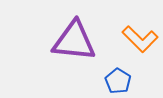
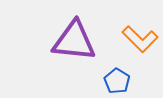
blue pentagon: moved 1 px left
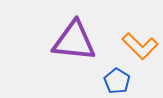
orange L-shape: moved 7 px down
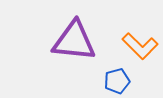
blue pentagon: rotated 25 degrees clockwise
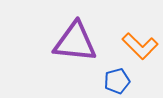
purple triangle: moved 1 px right, 1 px down
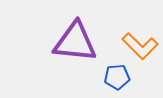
blue pentagon: moved 4 px up; rotated 10 degrees clockwise
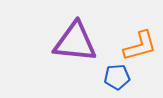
orange L-shape: rotated 60 degrees counterclockwise
